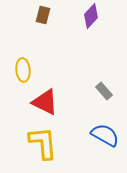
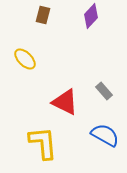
yellow ellipse: moved 2 px right, 11 px up; rotated 40 degrees counterclockwise
red triangle: moved 20 px right
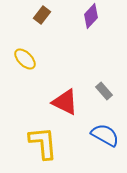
brown rectangle: moved 1 px left; rotated 24 degrees clockwise
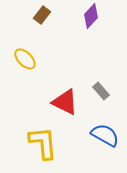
gray rectangle: moved 3 px left
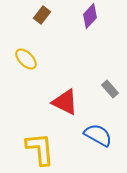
purple diamond: moved 1 px left
yellow ellipse: moved 1 px right
gray rectangle: moved 9 px right, 2 px up
blue semicircle: moved 7 px left
yellow L-shape: moved 3 px left, 6 px down
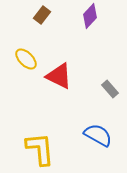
red triangle: moved 6 px left, 26 px up
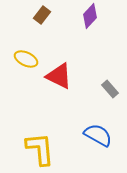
yellow ellipse: rotated 20 degrees counterclockwise
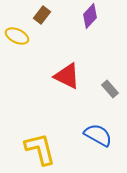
yellow ellipse: moved 9 px left, 23 px up
red triangle: moved 8 px right
yellow L-shape: rotated 9 degrees counterclockwise
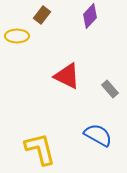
yellow ellipse: rotated 25 degrees counterclockwise
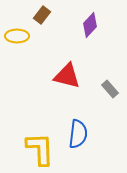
purple diamond: moved 9 px down
red triangle: rotated 12 degrees counterclockwise
blue semicircle: moved 20 px left, 1 px up; rotated 68 degrees clockwise
yellow L-shape: rotated 12 degrees clockwise
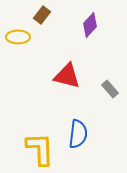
yellow ellipse: moved 1 px right, 1 px down
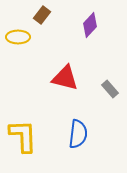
red triangle: moved 2 px left, 2 px down
yellow L-shape: moved 17 px left, 13 px up
